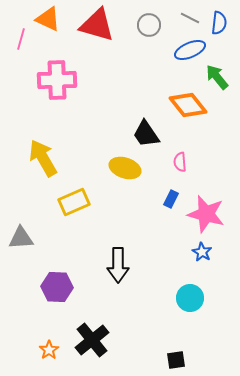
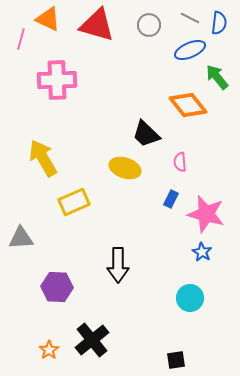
black trapezoid: rotated 12 degrees counterclockwise
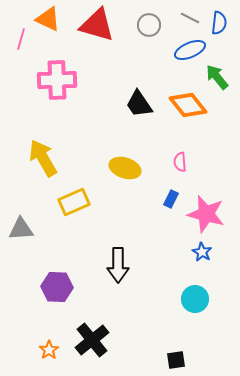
black trapezoid: moved 7 px left, 30 px up; rotated 12 degrees clockwise
gray triangle: moved 9 px up
cyan circle: moved 5 px right, 1 px down
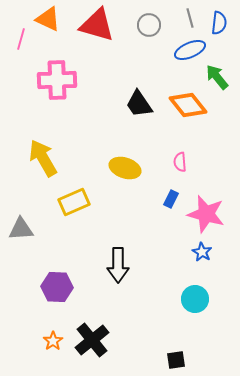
gray line: rotated 48 degrees clockwise
orange star: moved 4 px right, 9 px up
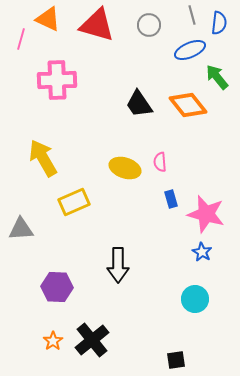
gray line: moved 2 px right, 3 px up
pink semicircle: moved 20 px left
blue rectangle: rotated 42 degrees counterclockwise
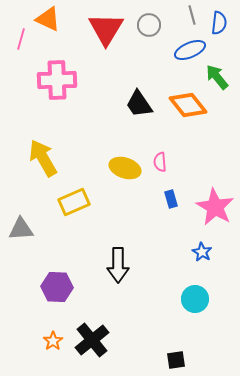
red triangle: moved 9 px right, 4 px down; rotated 45 degrees clockwise
pink star: moved 9 px right, 7 px up; rotated 15 degrees clockwise
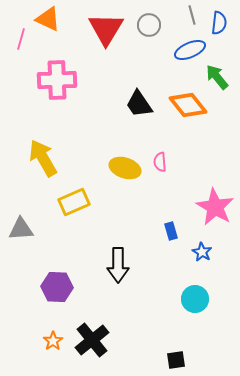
blue rectangle: moved 32 px down
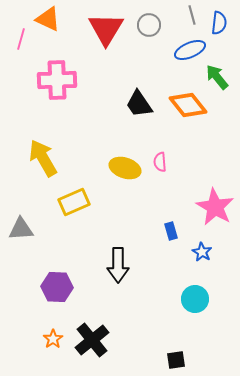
orange star: moved 2 px up
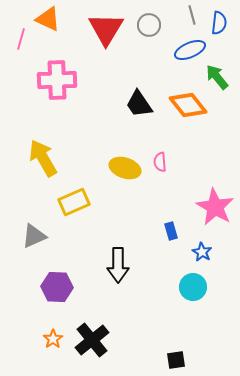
gray triangle: moved 13 px right, 7 px down; rotated 20 degrees counterclockwise
cyan circle: moved 2 px left, 12 px up
